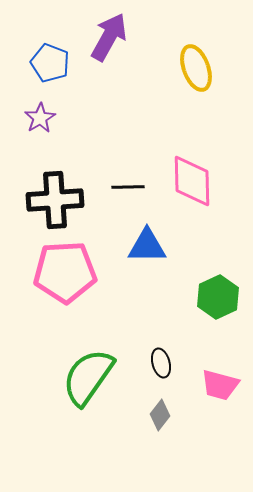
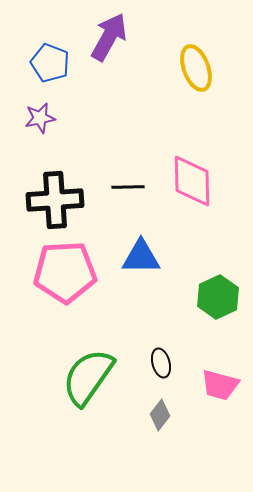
purple star: rotated 20 degrees clockwise
blue triangle: moved 6 px left, 11 px down
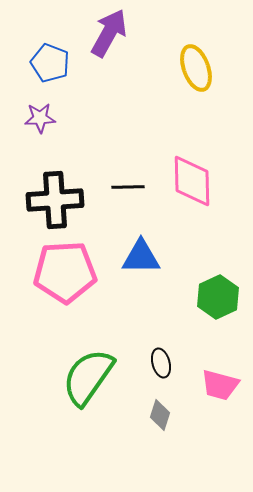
purple arrow: moved 4 px up
purple star: rotated 8 degrees clockwise
gray diamond: rotated 20 degrees counterclockwise
